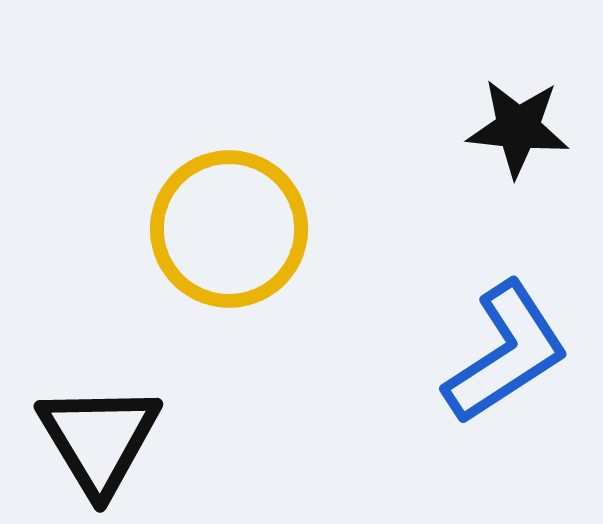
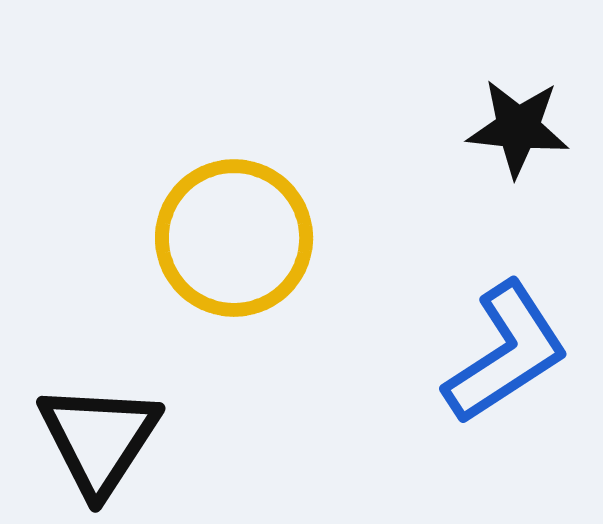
yellow circle: moved 5 px right, 9 px down
black triangle: rotated 4 degrees clockwise
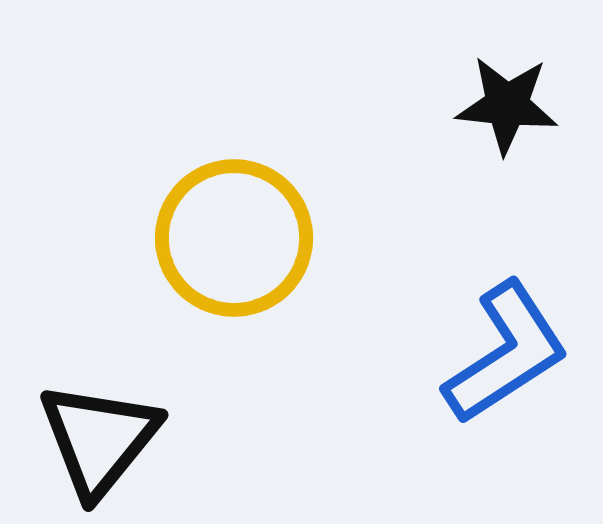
black star: moved 11 px left, 23 px up
black triangle: rotated 6 degrees clockwise
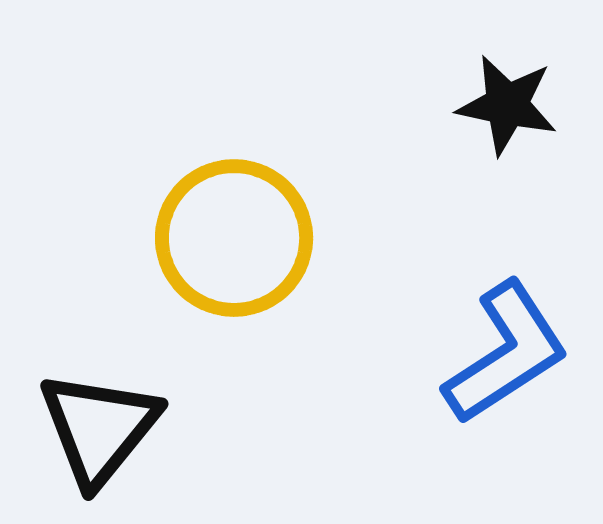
black star: rotated 6 degrees clockwise
black triangle: moved 11 px up
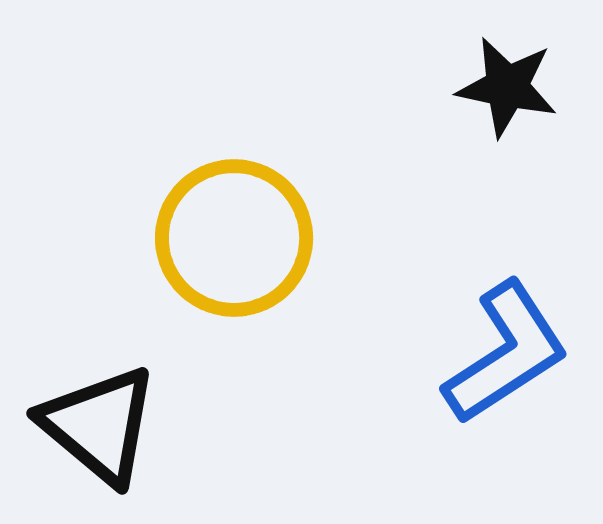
black star: moved 18 px up
black triangle: moved 3 px up; rotated 29 degrees counterclockwise
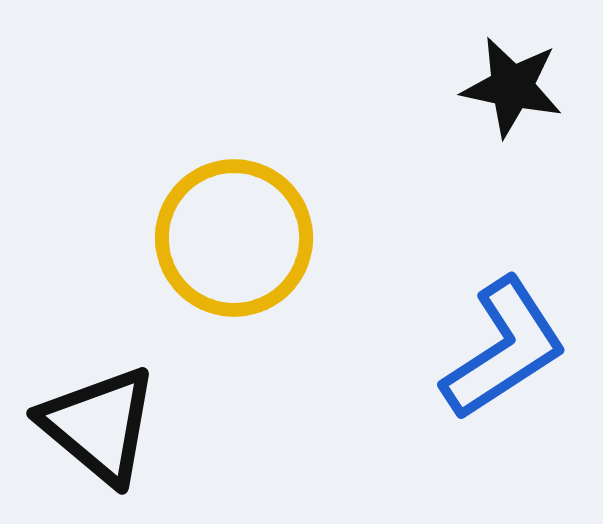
black star: moved 5 px right
blue L-shape: moved 2 px left, 4 px up
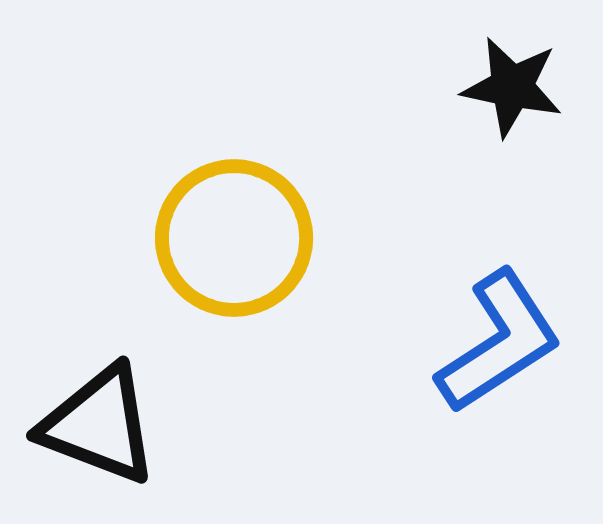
blue L-shape: moved 5 px left, 7 px up
black triangle: rotated 19 degrees counterclockwise
